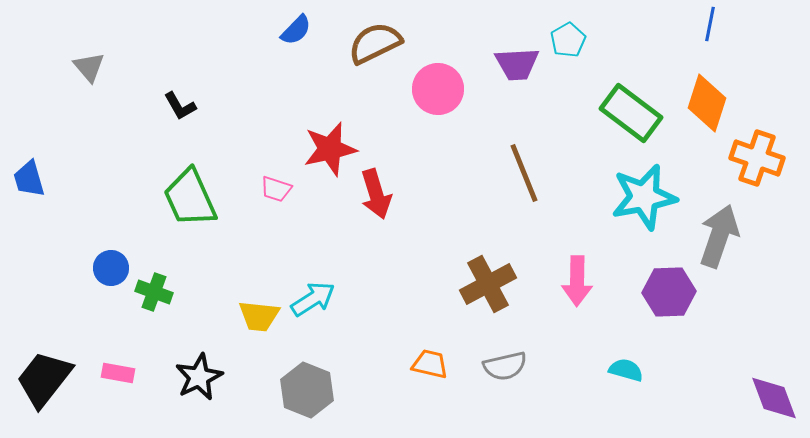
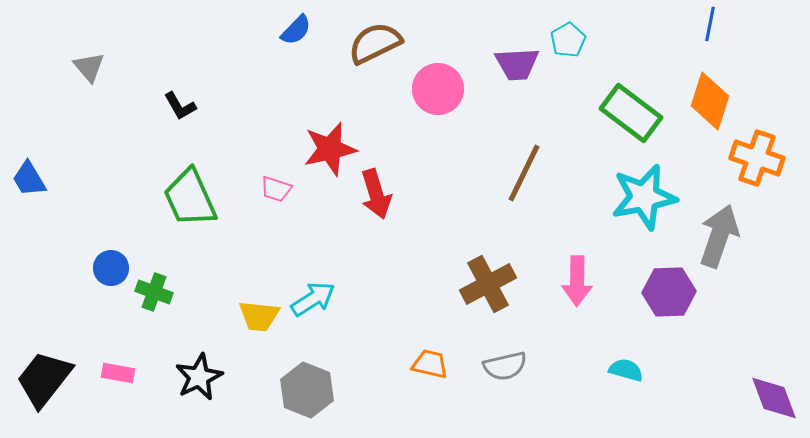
orange diamond: moved 3 px right, 2 px up
brown line: rotated 48 degrees clockwise
blue trapezoid: rotated 15 degrees counterclockwise
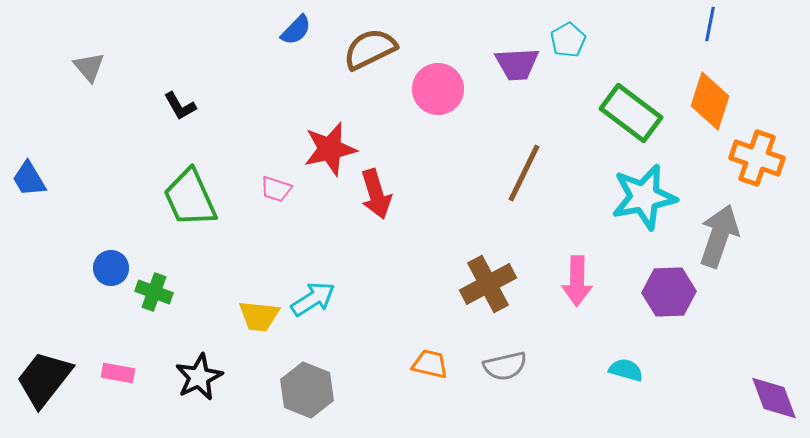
brown semicircle: moved 5 px left, 6 px down
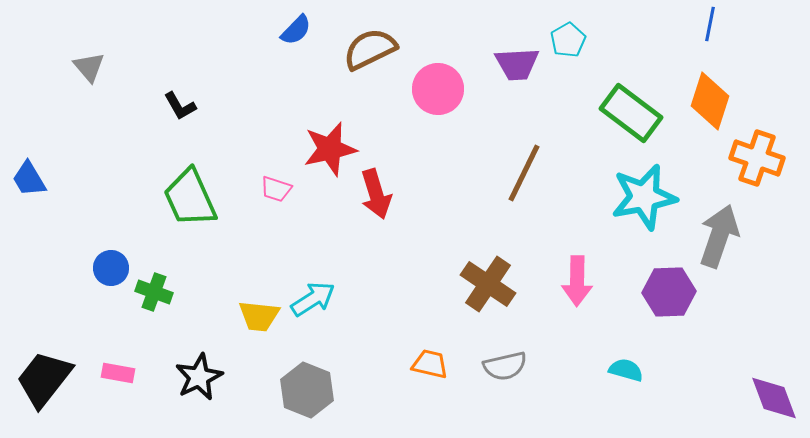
brown cross: rotated 28 degrees counterclockwise
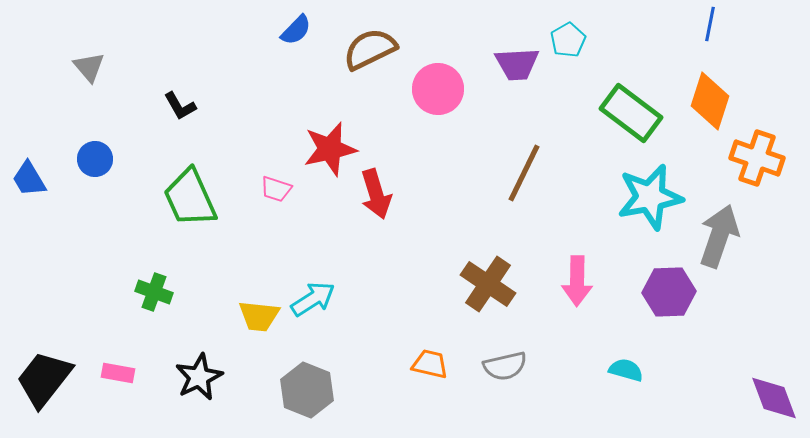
cyan star: moved 6 px right
blue circle: moved 16 px left, 109 px up
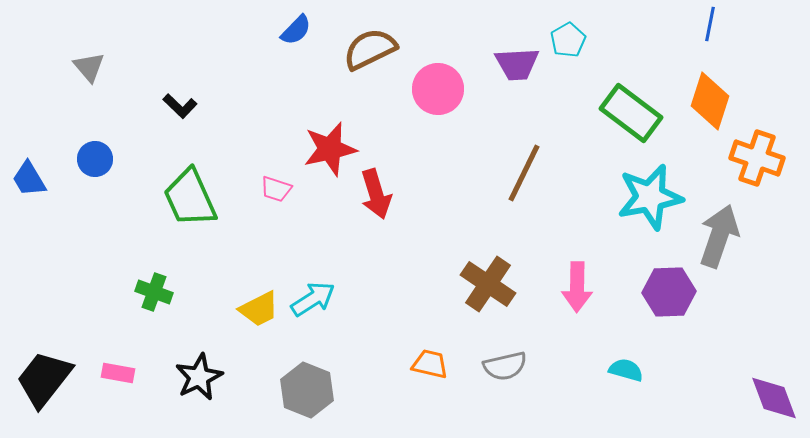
black L-shape: rotated 16 degrees counterclockwise
pink arrow: moved 6 px down
yellow trapezoid: moved 7 px up; rotated 33 degrees counterclockwise
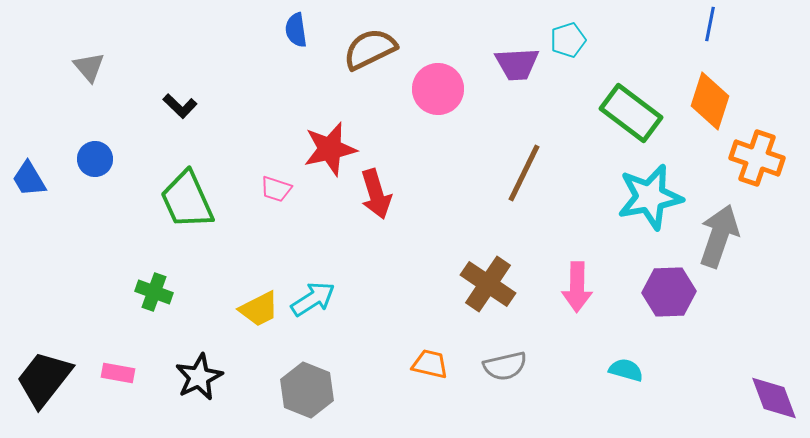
blue semicircle: rotated 128 degrees clockwise
cyan pentagon: rotated 12 degrees clockwise
green trapezoid: moved 3 px left, 2 px down
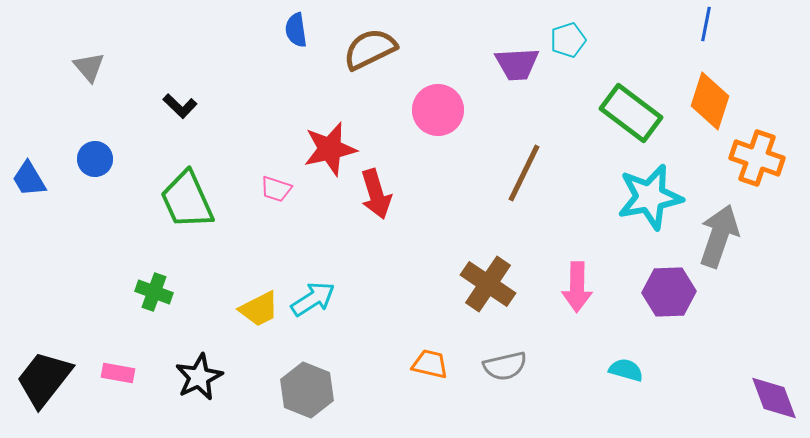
blue line: moved 4 px left
pink circle: moved 21 px down
